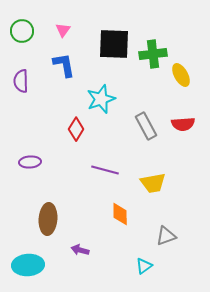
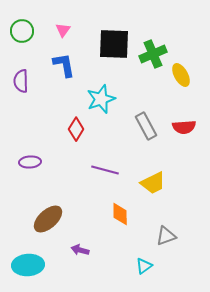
green cross: rotated 16 degrees counterclockwise
red semicircle: moved 1 px right, 3 px down
yellow trapezoid: rotated 16 degrees counterclockwise
brown ellipse: rotated 44 degrees clockwise
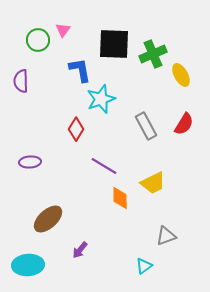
green circle: moved 16 px right, 9 px down
blue L-shape: moved 16 px right, 5 px down
red semicircle: moved 3 px up; rotated 55 degrees counterclockwise
purple line: moved 1 px left, 4 px up; rotated 16 degrees clockwise
orange diamond: moved 16 px up
purple arrow: rotated 66 degrees counterclockwise
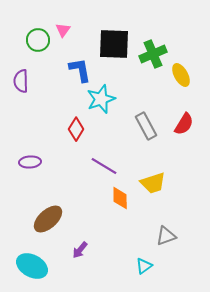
yellow trapezoid: rotated 8 degrees clockwise
cyan ellipse: moved 4 px right, 1 px down; rotated 32 degrees clockwise
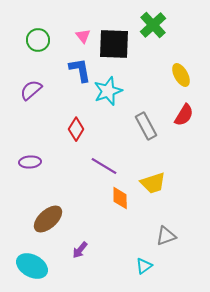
pink triangle: moved 20 px right, 6 px down; rotated 14 degrees counterclockwise
green cross: moved 29 px up; rotated 20 degrees counterclockwise
purple semicircle: moved 10 px right, 9 px down; rotated 50 degrees clockwise
cyan star: moved 7 px right, 8 px up
red semicircle: moved 9 px up
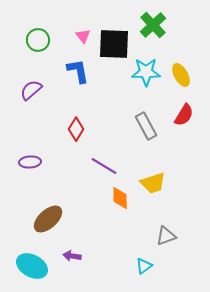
blue L-shape: moved 2 px left, 1 px down
cyan star: moved 38 px right, 19 px up; rotated 20 degrees clockwise
purple arrow: moved 8 px left, 6 px down; rotated 60 degrees clockwise
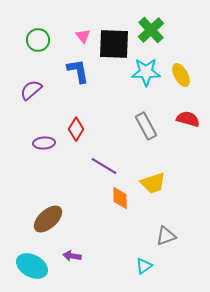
green cross: moved 2 px left, 5 px down
red semicircle: moved 4 px right, 4 px down; rotated 105 degrees counterclockwise
purple ellipse: moved 14 px right, 19 px up
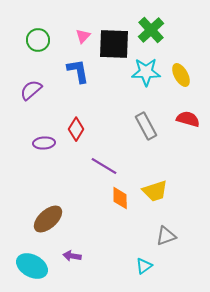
pink triangle: rotated 21 degrees clockwise
yellow trapezoid: moved 2 px right, 8 px down
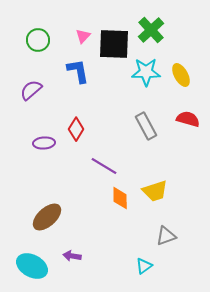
brown ellipse: moved 1 px left, 2 px up
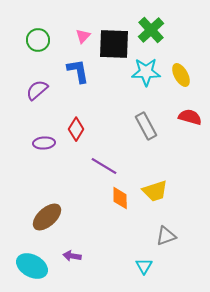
purple semicircle: moved 6 px right
red semicircle: moved 2 px right, 2 px up
cyan triangle: rotated 24 degrees counterclockwise
